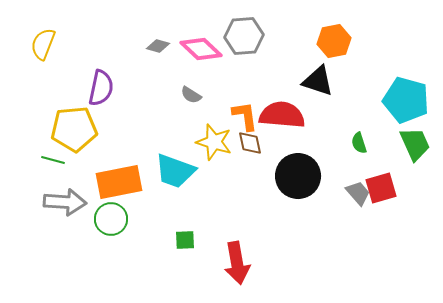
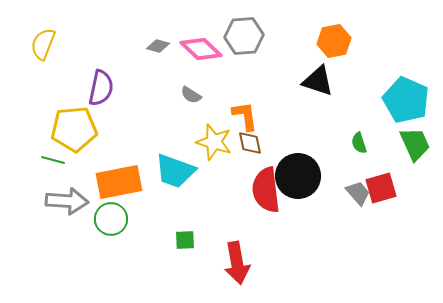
cyan pentagon: rotated 9 degrees clockwise
red semicircle: moved 16 px left, 75 px down; rotated 102 degrees counterclockwise
gray arrow: moved 2 px right, 1 px up
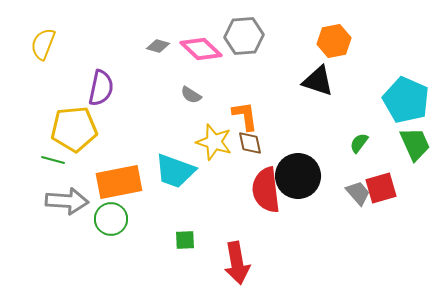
green semicircle: rotated 55 degrees clockwise
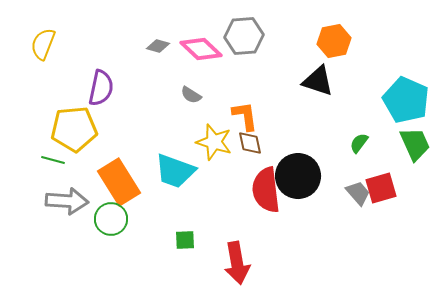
orange rectangle: rotated 69 degrees clockwise
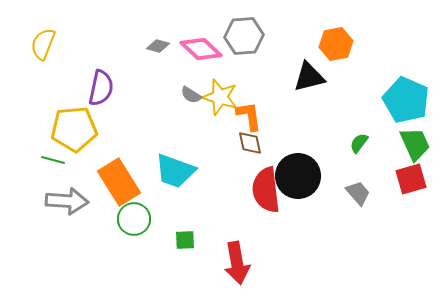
orange hexagon: moved 2 px right, 3 px down
black triangle: moved 9 px left, 4 px up; rotated 32 degrees counterclockwise
orange L-shape: moved 4 px right
yellow star: moved 6 px right, 45 px up
red square: moved 30 px right, 9 px up
green circle: moved 23 px right
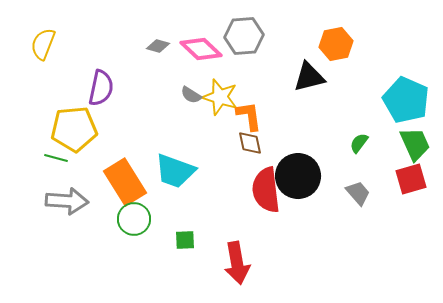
green line: moved 3 px right, 2 px up
orange rectangle: moved 6 px right
